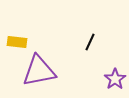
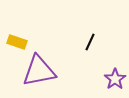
yellow rectangle: rotated 12 degrees clockwise
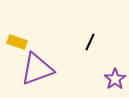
purple triangle: moved 2 px left, 2 px up; rotated 9 degrees counterclockwise
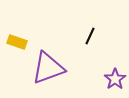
black line: moved 6 px up
purple triangle: moved 11 px right, 1 px up
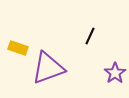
yellow rectangle: moved 1 px right, 6 px down
purple star: moved 6 px up
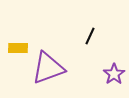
yellow rectangle: rotated 18 degrees counterclockwise
purple star: moved 1 px left, 1 px down
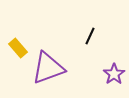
yellow rectangle: rotated 48 degrees clockwise
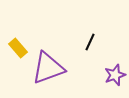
black line: moved 6 px down
purple star: moved 1 px right, 1 px down; rotated 15 degrees clockwise
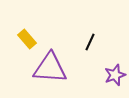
yellow rectangle: moved 9 px right, 9 px up
purple triangle: moved 2 px right; rotated 24 degrees clockwise
